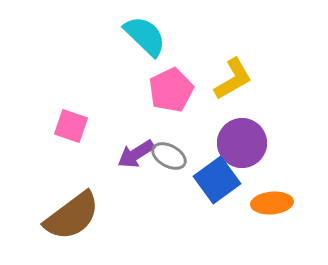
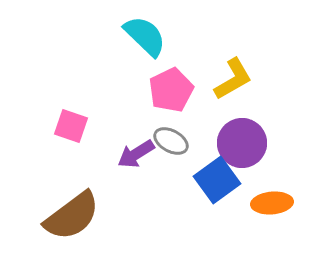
gray ellipse: moved 2 px right, 15 px up
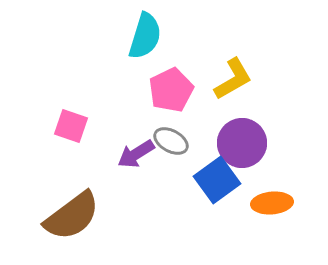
cyan semicircle: rotated 63 degrees clockwise
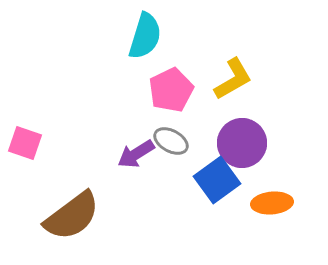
pink square: moved 46 px left, 17 px down
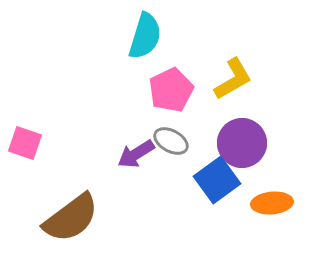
brown semicircle: moved 1 px left, 2 px down
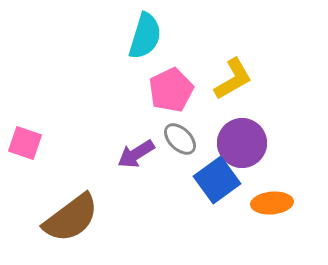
gray ellipse: moved 9 px right, 2 px up; rotated 16 degrees clockwise
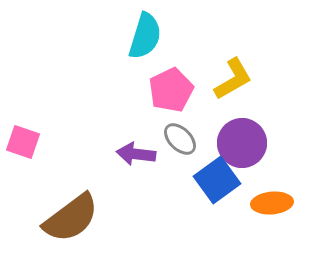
pink square: moved 2 px left, 1 px up
purple arrow: rotated 39 degrees clockwise
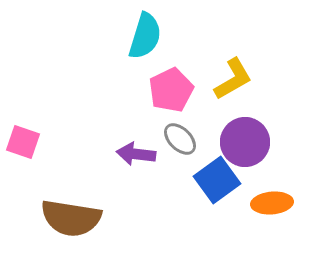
purple circle: moved 3 px right, 1 px up
brown semicircle: rotated 46 degrees clockwise
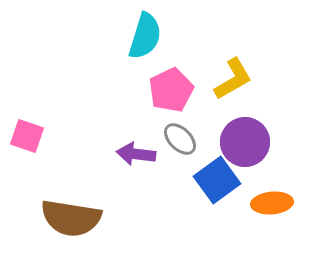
pink square: moved 4 px right, 6 px up
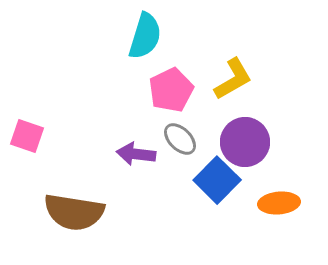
blue square: rotated 9 degrees counterclockwise
orange ellipse: moved 7 px right
brown semicircle: moved 3 px right, 6 px up
